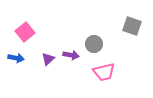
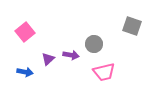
blue arrow: moved 9 px right, 14 px down
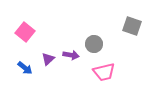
pink square: rotated 12 degrees counterclockwise
blue arrow: moved 4 px up; rotated 28 degrees clockwise
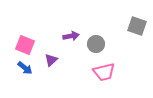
gray square: moved 5 px right
pink square: moved 13 px down; rotated 18 degrees counterclockwise
gray circle: moved 2 px right
purple arrow: moved 19 px up; rotated 21 degrees counterclockwise
purple triangle: moved 3 px right, 1 px down
